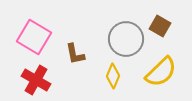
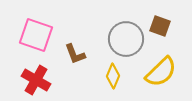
brown square: rotated 10 degrees counterclockwise
pink square: moved 2 px right, 2 px up; rotated 12 degrees counterclockwise
brown L-shape: rotated 10 degrees counterclockwise
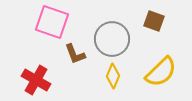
brown square: moved 6 px left, 5 px up
pink square: moved 16 px right, 13 px up
gray circle: moved 14 px left
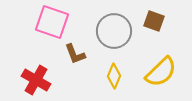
gray circle: moved 2 px right, 8 px up
yellow diamond: moved 1 px right
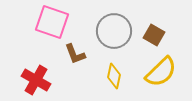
brown square: moved 14 px down; rotated 10 degrees clockwise
yellow diamond: rotated 10 degrees counterclockwise
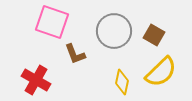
yellow diamond: moved 8 px right, 6 px down
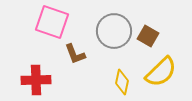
brown square: moved 6 px left, 1 px down
red cross: rotated 32 degrees counterclockwise
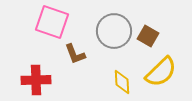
yellow diamond: rotated 15 degrees counterclockwise
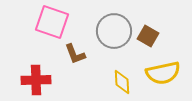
yellow semicircle: moved 2 px right, 1 px down; rotated 32 degrees clockwise
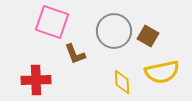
yellow semicircle: moved 1 px left, 1 px up
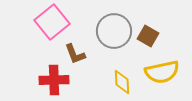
pink square: rotated 32 degrees clockwise
red cross: moved 18 px right
